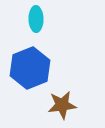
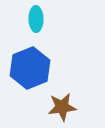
brown star: moved 2 px down
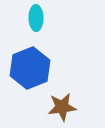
cyan ellipse: moved 1 px up
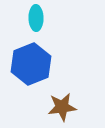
blue hexagon: moved 1 px right, 4 px up
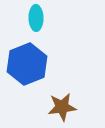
blue hexagon: moved 4 px left
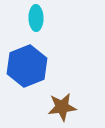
blue hexagon: moved 2 px down
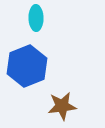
brown star: moved 1 px up
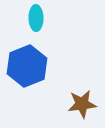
brown star: moved 20 px right, 2 px up
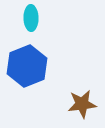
cyan ellipse: moved 5 px left
